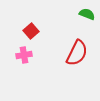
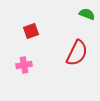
red square: rotated 21 degrees clockwise
pink cross: moved 10 px down
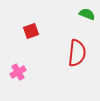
red semicircle: rotated 20 degrees counterclockwise
pink cross: moved 6 px left, 7 px down; rotated 21 degrees counterclockwise
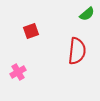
green semicircle: rotated 119 degrees clockwise
red semicircle: moved 2 px up
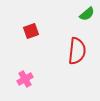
pink cross: moved 7 px right, 7 px down
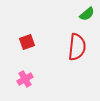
red square: moved 4 px left, 11 px down
red semicircle: moved 4 px up
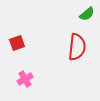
red square: moved 10 px left, 1 px down
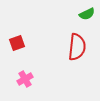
green semicircle: rotated 14 degrees clockwise
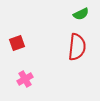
green semicircle: moved 6 px left
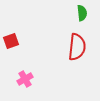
green semicircle: moved 1 px right, 1 px up; rotated 70 degrees counterclockwise
red square: moved 6 px left, 2 px up
